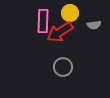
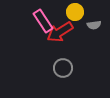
yellow circle: moved 5 px right, 1 px up
pink rectangle: rotated 35 degrees counterclockwise
gray circle: moved 1 px down
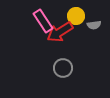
yellow circle: moved 1 px right, 4 px down
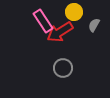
yellow circle: moved 2 px left, 4 px up
gray semicircle: rotated 128 degrees clockwise
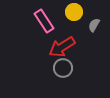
pink rectangle: moved 1 px right
red arrow: moved 2 px right, 15 px down
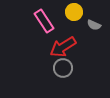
gray semicircle: rotated 96 degrees counterclockwise
red arrow: moved 1 px right
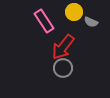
gray semicircle: moved 3 px left, 3 px up
red arrow: rotated 20 degrees counterclockwise
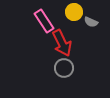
red arrow: moved 1 px left, 4 px up; rotated 64 degrees counterclockwise
gray circle: moved 1 px right
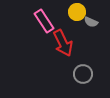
yellow circle: moved 3 px right
red arrow: moved 1 px right
gray circle: moved 19 px right, 6 px down
